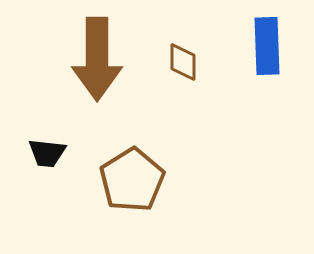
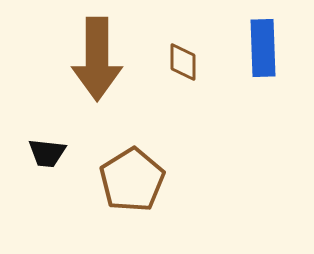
blue rectangle: moved 4 px left, 2 px down
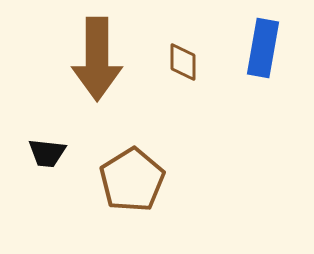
blue rectangle: rotated 12 degrees clockwise
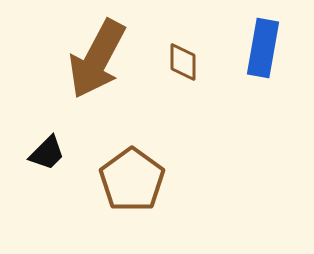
brown arrow: rotated 28 degrees clockwise
black trapezoid: rotated 51 degrees counterclockwise
brown pentagon: rotated 4 degrees counterclockwise
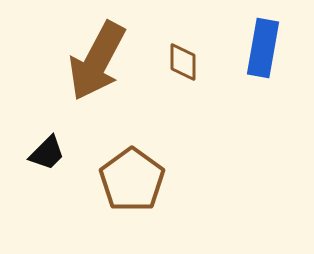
brown arrow: moved 2 px down
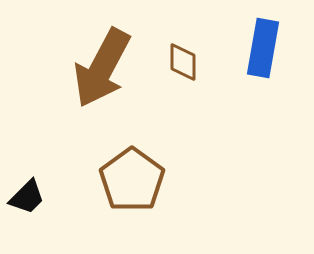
brown arrow: moved 5 px right, 7 px down
black trapezoid: moved 20 px left, 44 px down
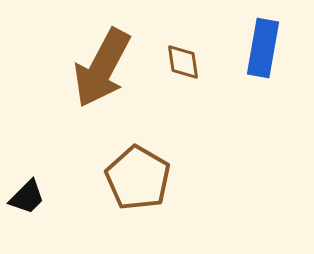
brown diamond: rotated 9 degrees counterclockwise
brown pentagon: moved 6 px right, 2 px up; rotated 6 degrees counterclockwise
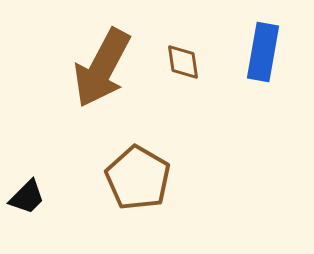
blue rectangle: moved 4 px down
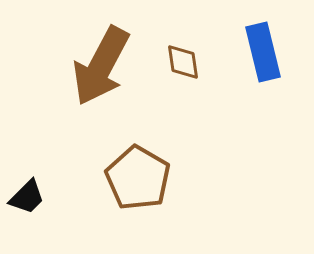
blue rectangle: rotated 24 degrees counterclockwise
brown arrow: moved 1 px left, 2 px up
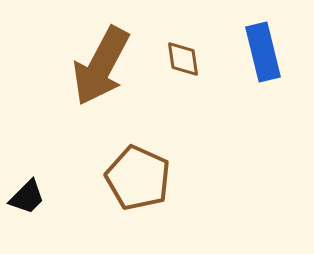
brown diamond: moved 3 px up
brown pentagon: rotated 6 degrees counterclockwise
